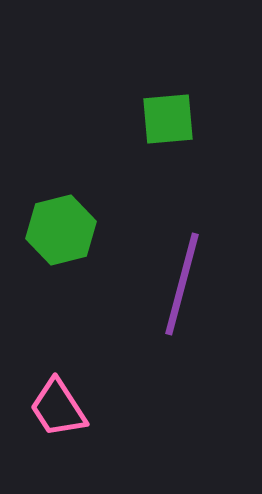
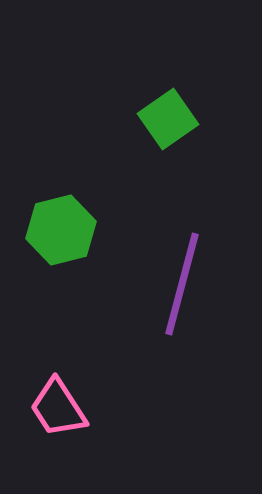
green square: rotated 30 degrees counterclockwise
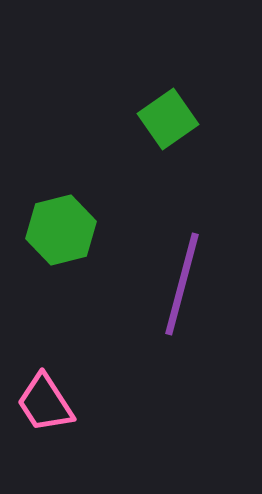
pink trapezoid: moved 13 px left, 5 px up
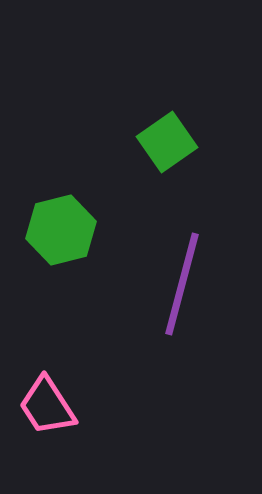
green square: moved 1 px left, 23 px down
pink trapezoid: moved 2 px right, 3 px down
